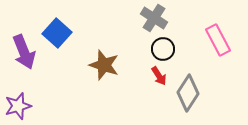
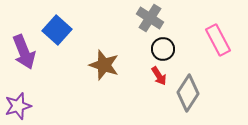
gray cross: moved 4 px left
blue square: moved 3 px up
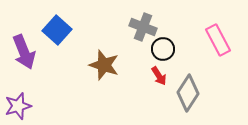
gray cross: moved 7 px left, 9 px down; rotated 12 degrees counterclockwise
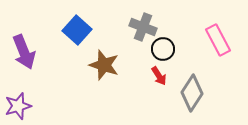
blue square: moved 20 px right
gray diamond: moved 4 px right
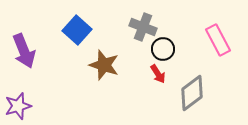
purple arrow: moved 1 px up
red arrow: moved 1 px left, 2 px up
gray diamond: rotated 21 degrees clockwise
